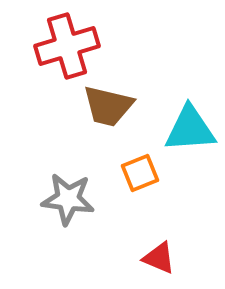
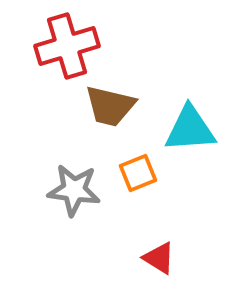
brown trapezoid: moved 2 px right
orange square: moved 2 px left
gray star: moved 6 px right, 9 px up
red triangle: rotated 9 degrees clockwise
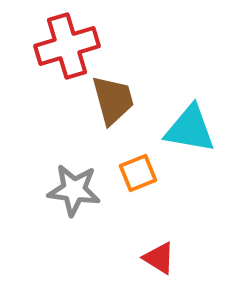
brown trapezoid: moved 3 px right, 6 px up; rotated 118 degrees counterclockwise
cyan triangle: rotated 14 degrees clockwise
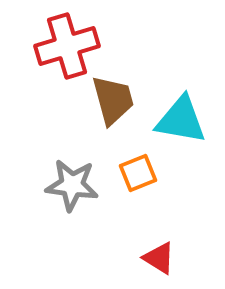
cyan triangle: moved 9 px left, 9 px up
gray star: moved 2 px left, 5 px up
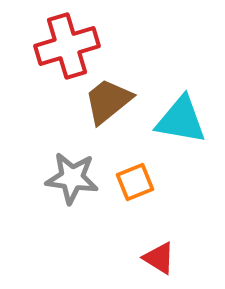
brown trapezoid: moved 5 px left, 1 px down; rotated 114 degrees counterclockwise
orange square: moved 3 px left, 9 px down
gray star: moved 7 px up
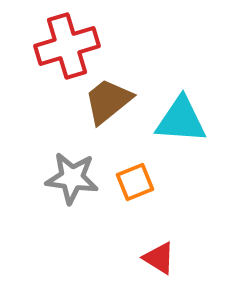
cyan triangle: rotated 6 degrees counterclockwise
